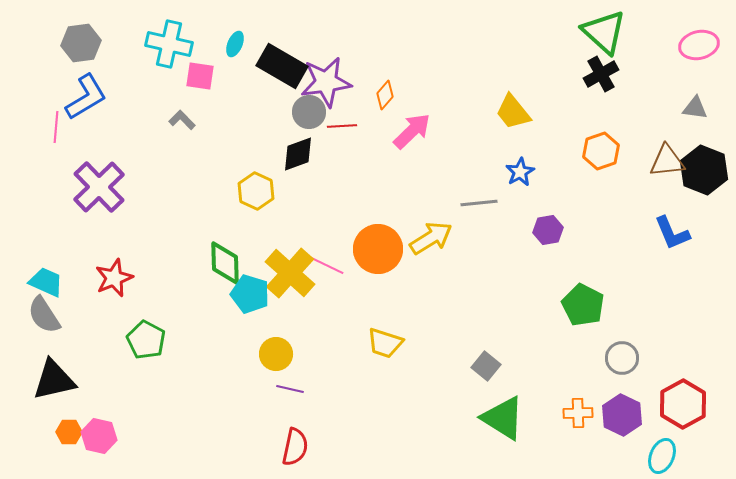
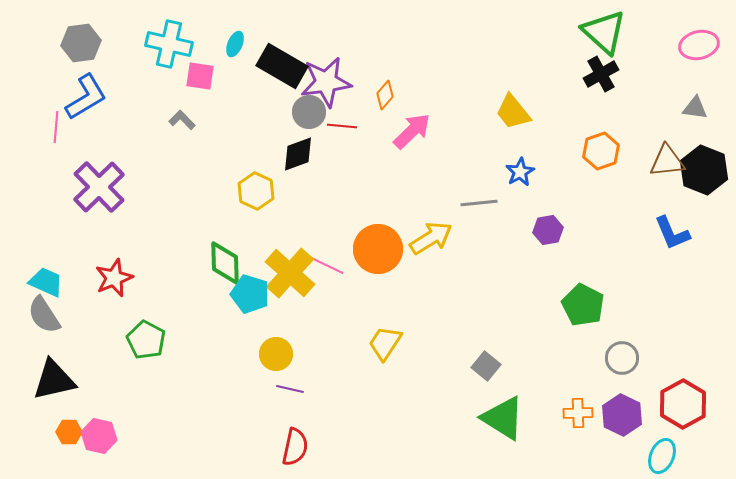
red line at (342, 126): rotated 8 degrees clockwise
yellow trapezoid at (385, 343): rotated 105 degrees clockwise
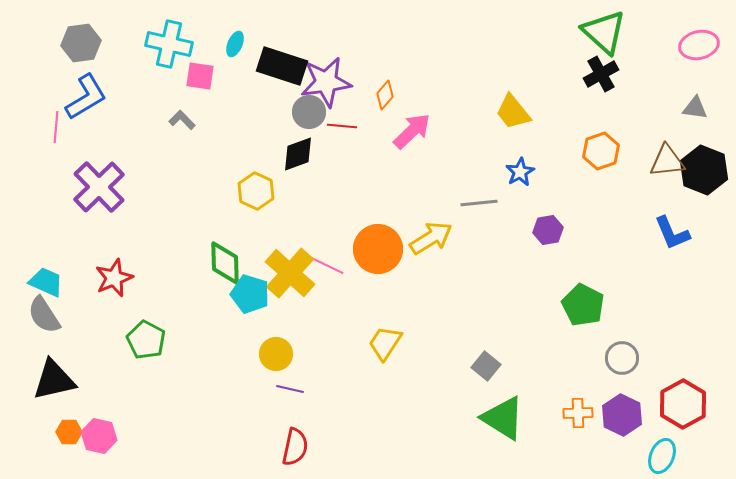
black rectangle at (282, 66): rotated 12 degrees counterclockwise
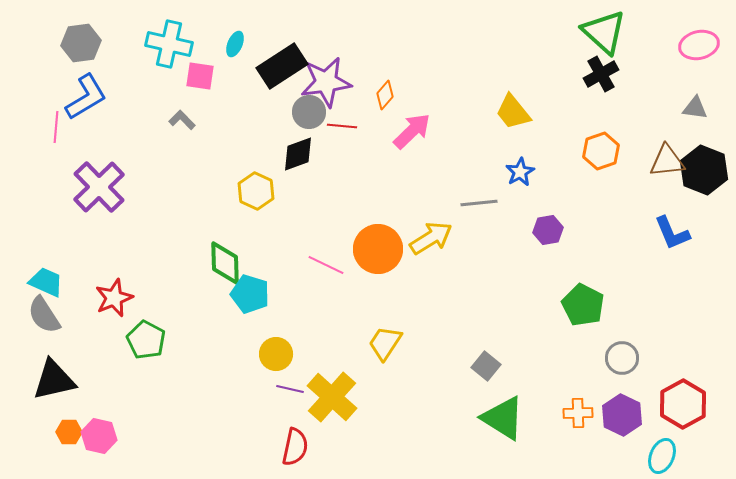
black rectangle at (282, 66): rotated 51 degrees counterclockwise
yellow cross at (290, 273): moved 42 px right, 124 px down
red star at (114, 278): moved 20 px down
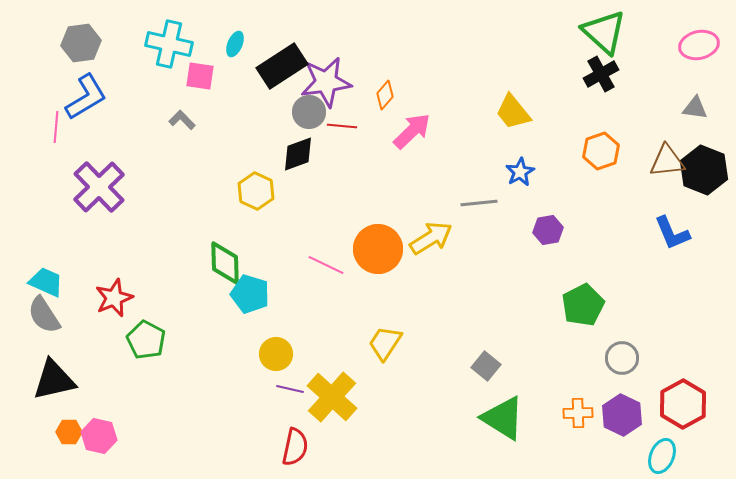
green pentagon at (583, 305): rotated 18 degrees clockwise
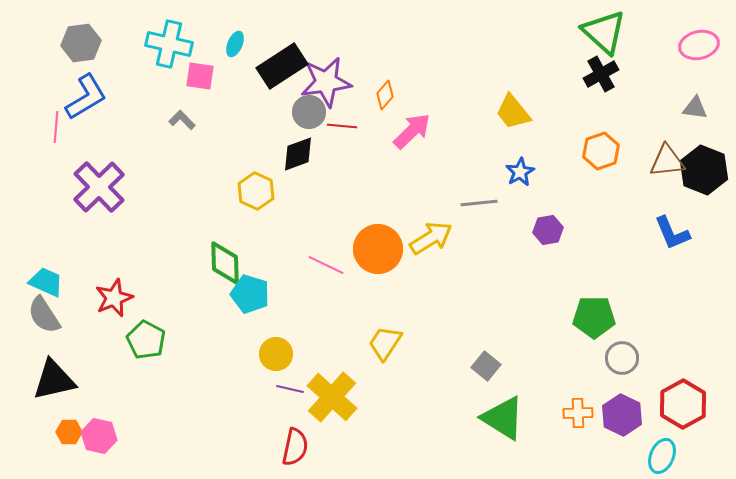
green pentagon at (583, 305): moved 11 px right, 12 px down; rotated 27 degrees clockwise
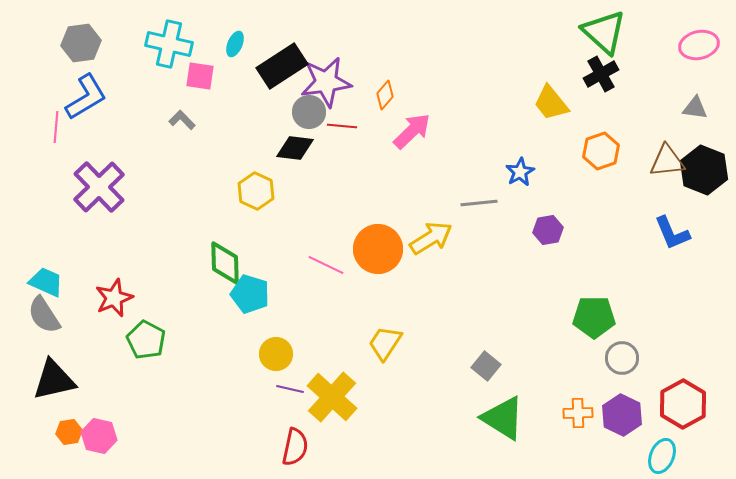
yellow trapezoid at (513, 112): moved 38 px right, 9 px up
black diamond at (298, 154): moved 3 px left, 6 px up; rotated 27 degrees clockwise
orange hexagon at (69, 432): rotated 10 degrees counterclockwise
